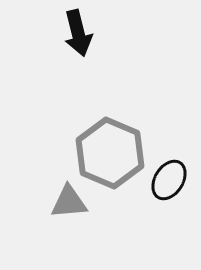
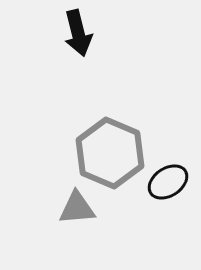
black ellipse: moved 1 px left, 2 px down; rotated 24 degrees clockwise
gray triangle: moved 8 px right, 6 px down
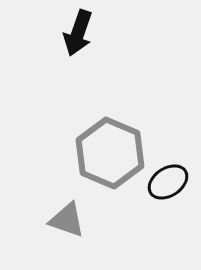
black arrow: rotated 33 degrees clockwise
gray triangle: moved 10 px left, 12 px down; rotated 24 degrees clockwise
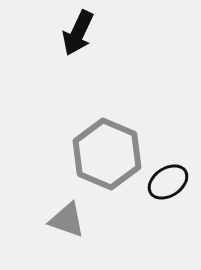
black arrow: rotated 6 degrees clockwise
gray hexagon: moved 3 px left, 1 px down
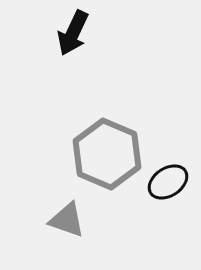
black arrow: moved 5 px left
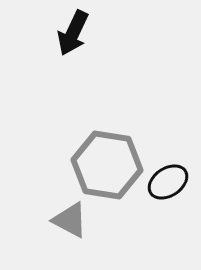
gray hexagon: moved 11 px down; rotated 14 degrees counterclockwise
gray triangle: moved 3 px right; rotated 9 degrees clockwise
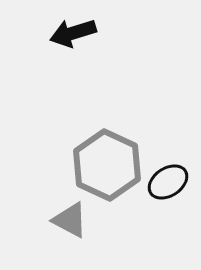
black arrow: rotated 48 degrees clockwise
gray hexagon: rotated 16 degrees clockwise
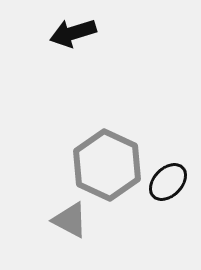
black ellipse: rotated 12 degrees counterclockwise
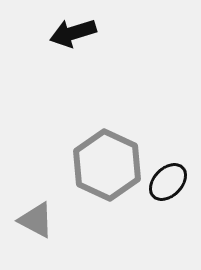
gray triangle: moved 34 px left
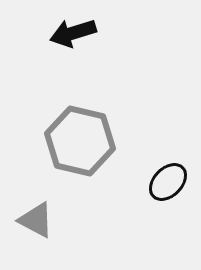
gray hexagon: moved 27 px left, 24 px up; rotated 12 degrees counterclockwise
